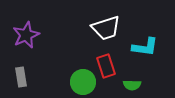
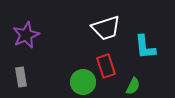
cyan L-shape: rotated 76 degrees clockwise
green semicircle: moved 1 px right, 1 px down; rotated 66 degrees counterclockwise
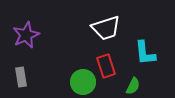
cyan L-shape: moved 6 px down
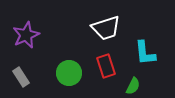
gray rectangle: rotated 24 degrees counterclockwise
green circle: moved 14 px left, 9 px up
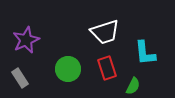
white trapezoid: moved 1 px left, 4 px down
purple star: moved 5 px down
red rectangle: moved 1 px right, 2 px down
green circle: moved 1 px left, 4 px up
gray rectangle: moved 1 px left, 1 px down
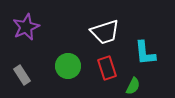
purple star: moved 13 px up
green circle: moved 3 px up
gray rectangle: moved 2 px right, 3 px up
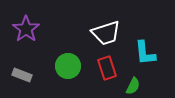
purple star: moved 2 px down; rotated 12 degrees counterclockwise
white trapezoid: moved 1 px right, 1 px down
gray rectangle: rotated 36 degrees counterclockwise
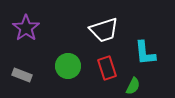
purple star: moved 1 px up
white trapezoid: moved 2 px left, 3 px up
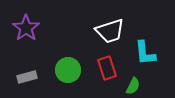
white trapezoid: moved 6 px right, 1 px down
green circle: moved 4 px down
gray rectangle: moved 5 px right, 2 px down; rotated 36 degrees counterclockwise
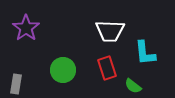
white trapezoid: rotated 20 degrees clockwise
green circle: moved 5 px left
gray rectangle: moved 11 px left, 7 px down; rotated 66 degrees counterclockwise
green semicircle: rotated 102 degrees clockwise
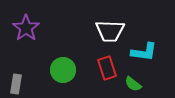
cyan L-shape: moved 1 px left, 1 px up; rotated 76 degrees counterclockwise
green semicircle: moved 2 px up
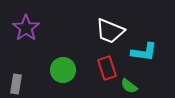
white trapezoid: rotated 20 degrees clockwise
green semicircle: moved 4 px left, 2 px down
